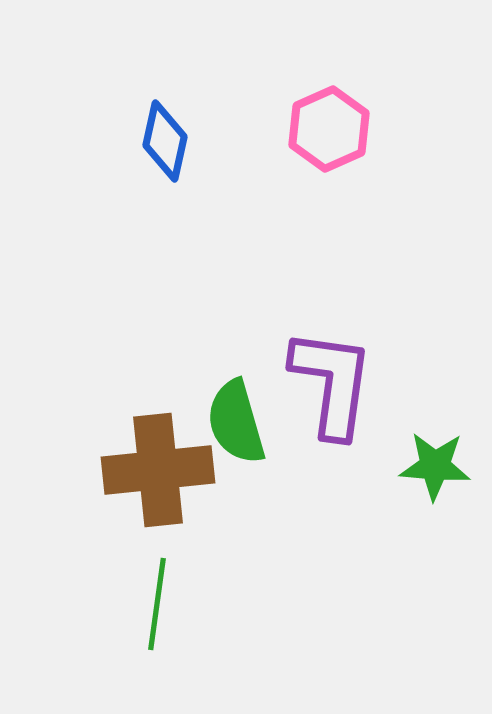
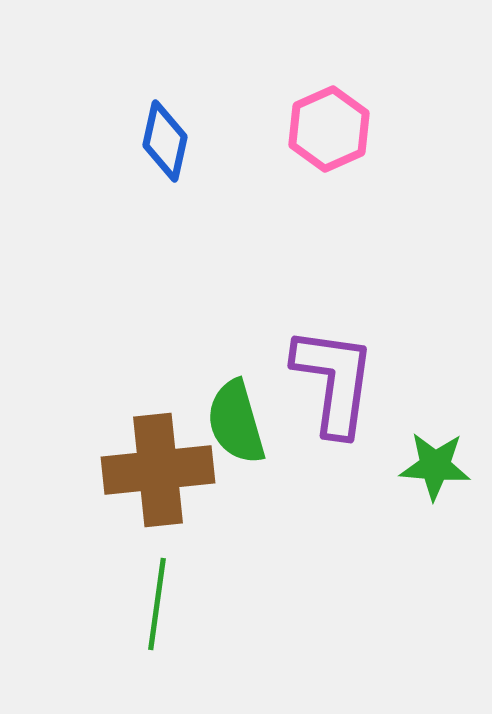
purple L-shape: moved 2 px right, 2 px up
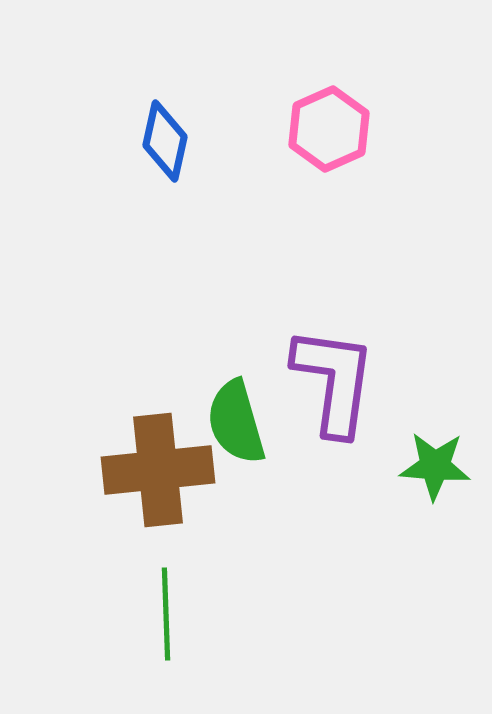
green line: moved 9 px right, 10 px down; rotated 10 degrees counterclockwise
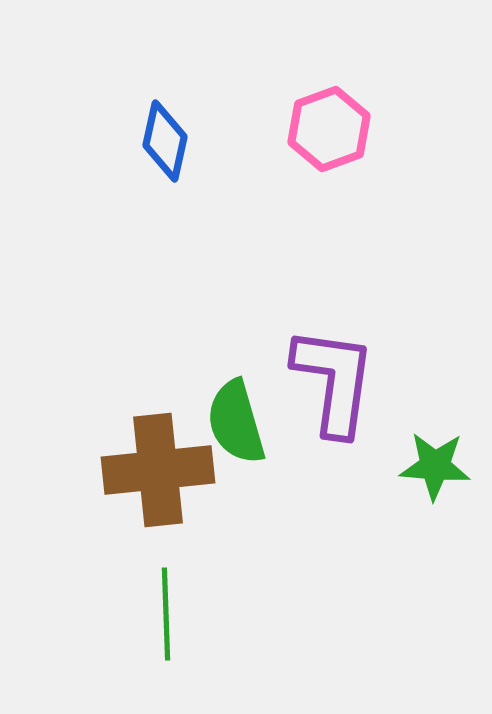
pink hexagon: rotated 4 degrees clockwise
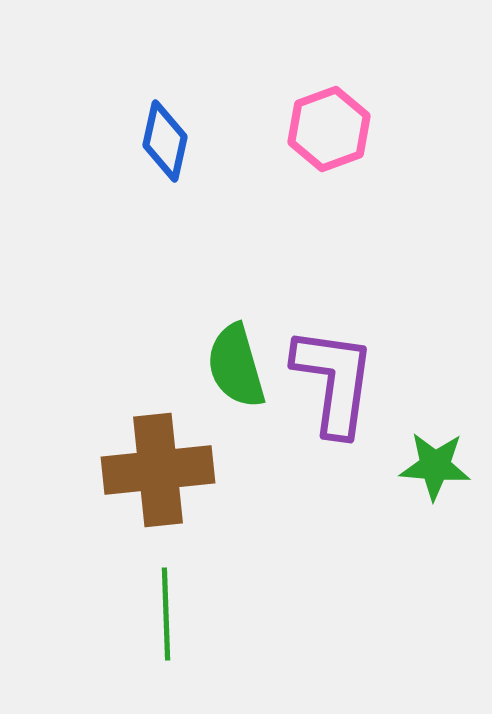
green semicircle: moved 56 px up
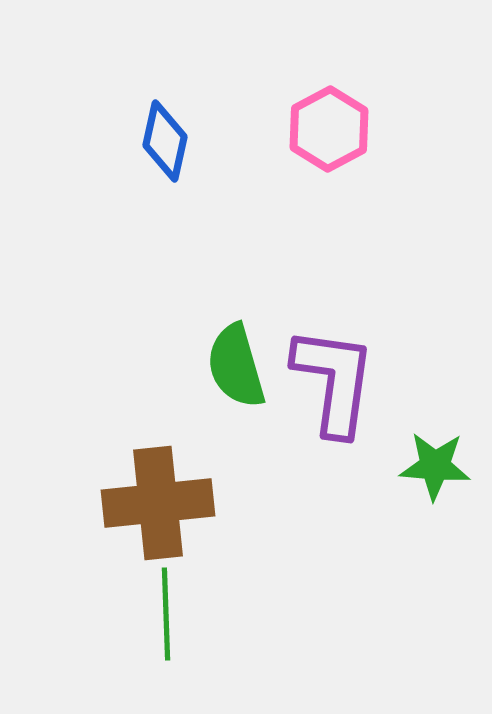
pink hexagon: rotated 8 degrees counterclockwise
brown cross: moved 33 px down
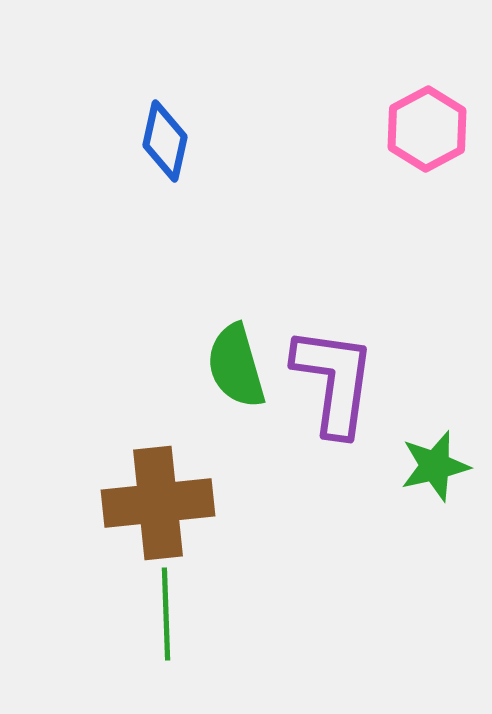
pink hexagon: moved 98 px right
green star: rotated 18 degrees counterclockwise
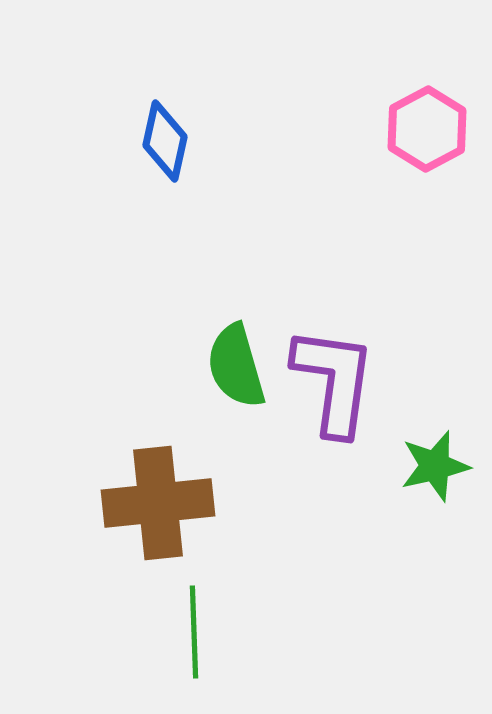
green line: moved 28 px right, 18 px down
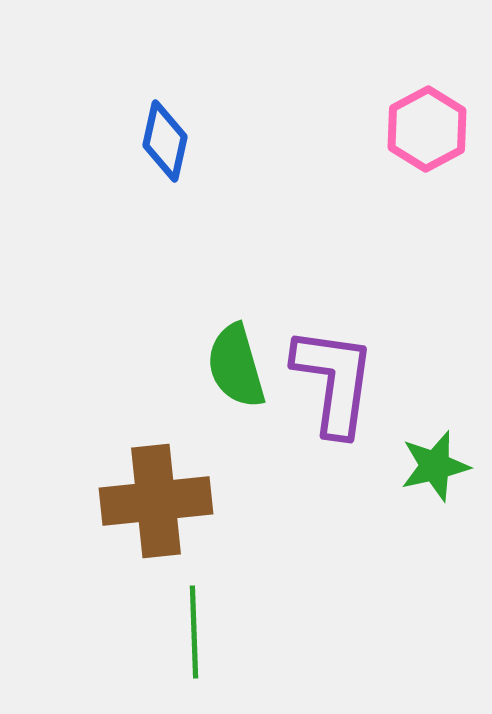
brown cross: moved 2 px left, 2 px up
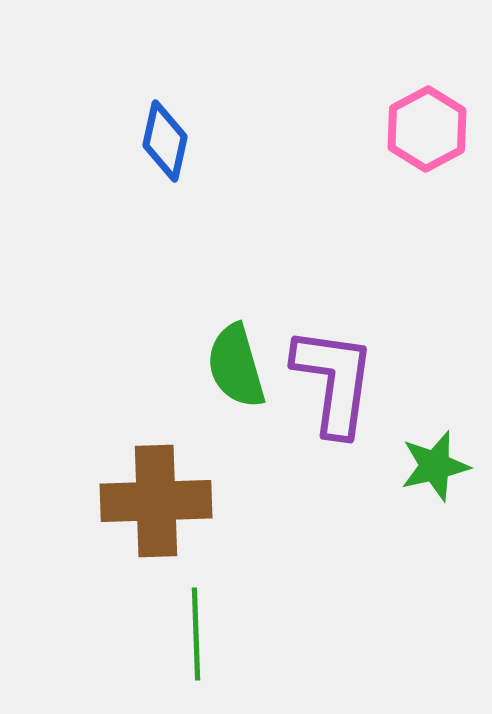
brown cross: rotated 4 degrees clockwise
green line: moved 2 px right, 2 px down
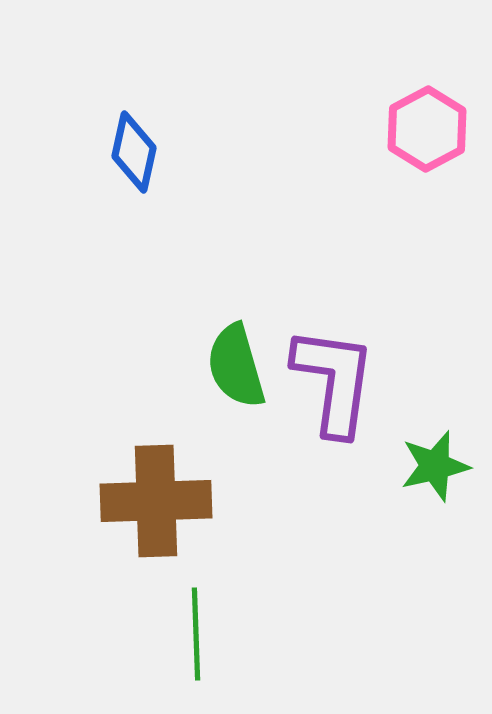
blue diamond: moved 31 px left, 11 px down
